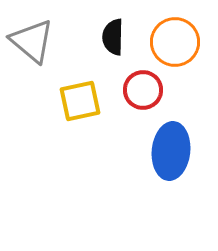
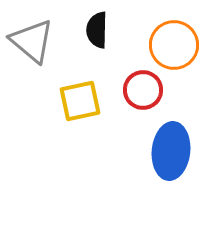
black semicircle: moved 16 px left, 7 px up
orange circle: moved 1 px left, 3 px down
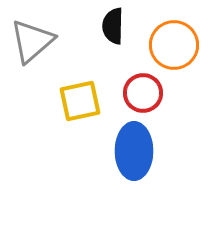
black semicircle: moved 16 px right, 4 px up
gray triangle: rotated 39 degrees clockwise
red circle: moved 3 px down
blue ellipse: moved 37 px left; rotated 6 degrees counterclockwise
